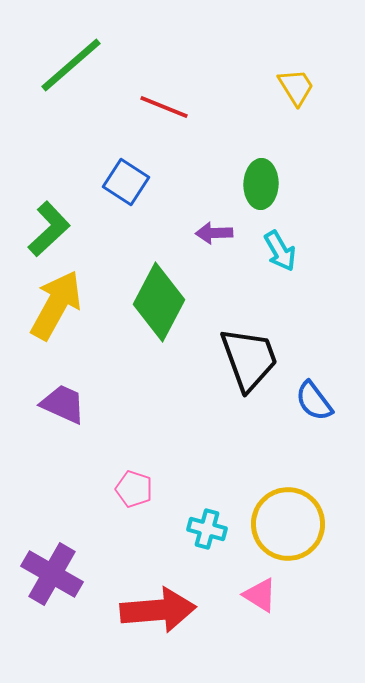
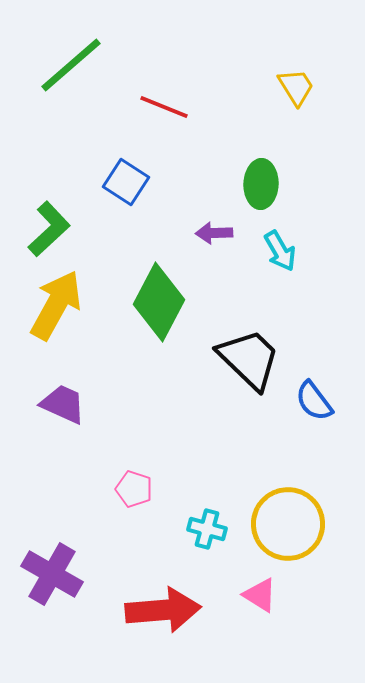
black trapezoid: rotated 26 degrees counterclockwise
red arrow: moved 5 px right
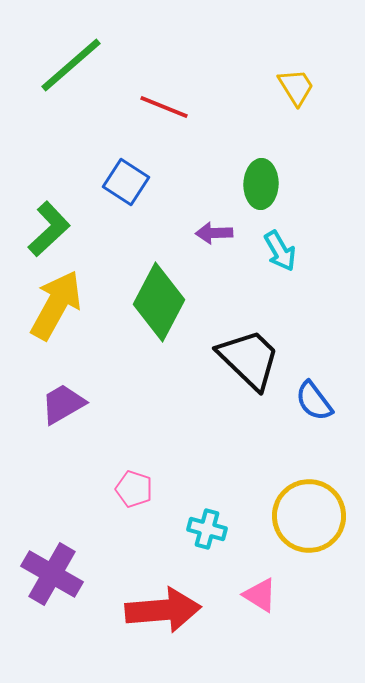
purple trapezoid: rotated 54 degrees counterclockwise
yellow circle: moved 21 px right, 8 px up
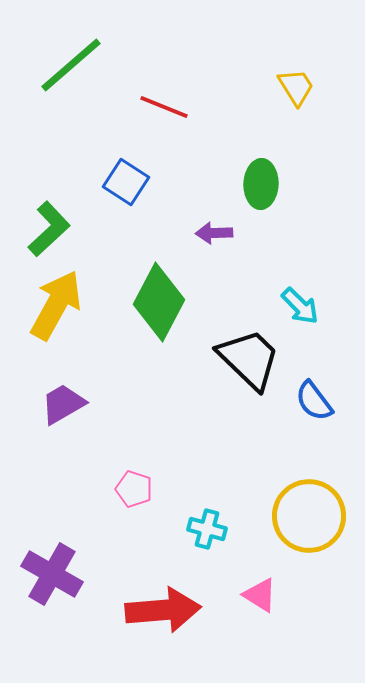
cyan arrow: moved 20 px right, 55 px down; rotated 15 degrees counterclockwise
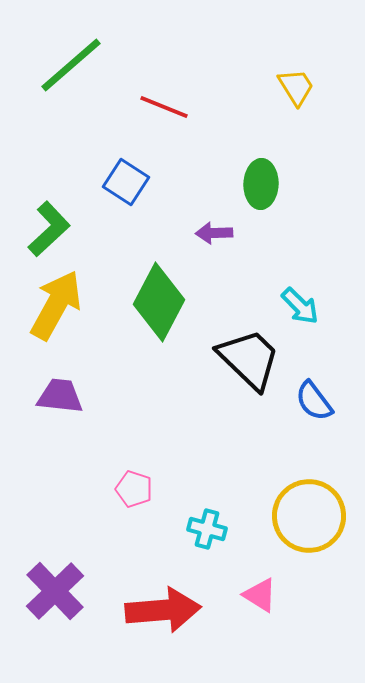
purple trapezoid: moved 3 px left, 8 px up; rotated 36 degrees clockwise
purple cross: moved 3 px right, 17 px down; rotated 16 degrees clockwise
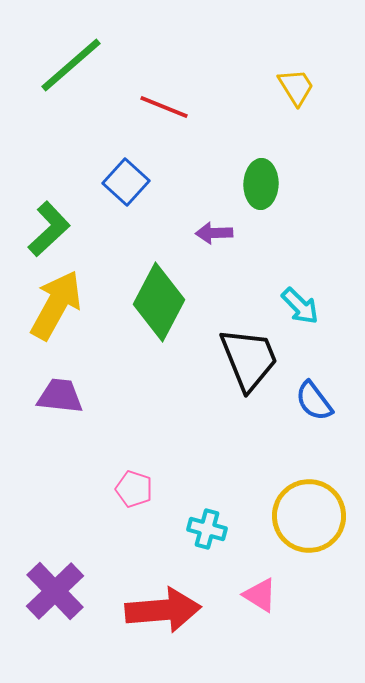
blue square: rotated 9 degrees clockwise
black trapezoid: rotated 24 degrees clockwise
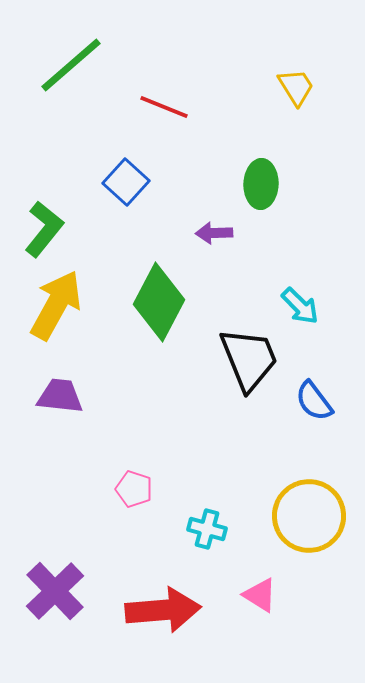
green L-shape: moved 5 px left; rotated 8 degrees counterclockwise
